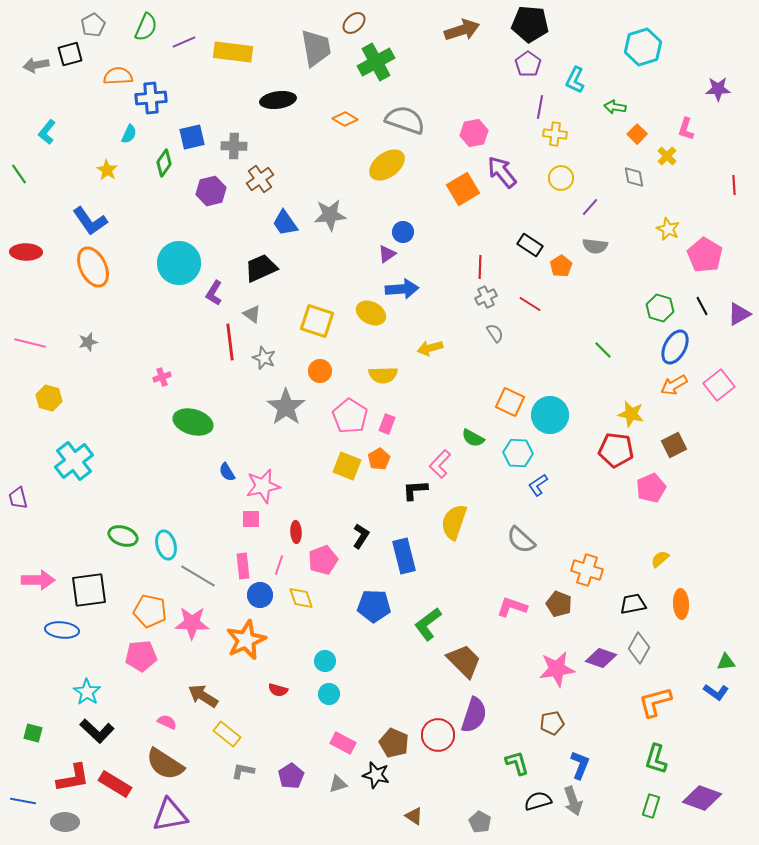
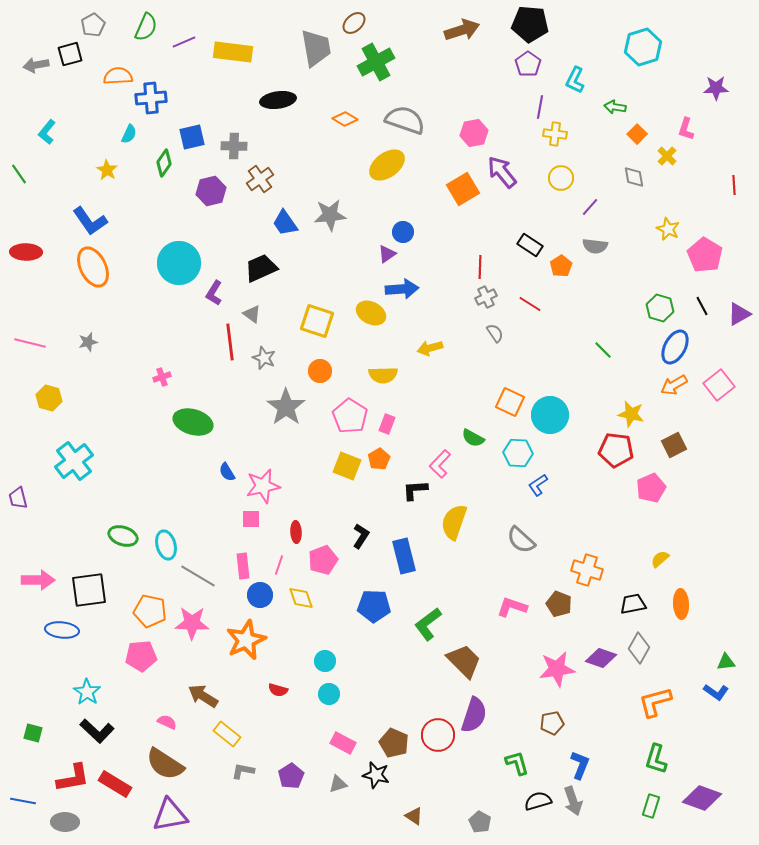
purple star at (718, 89): moved 2 px left, 1 px up
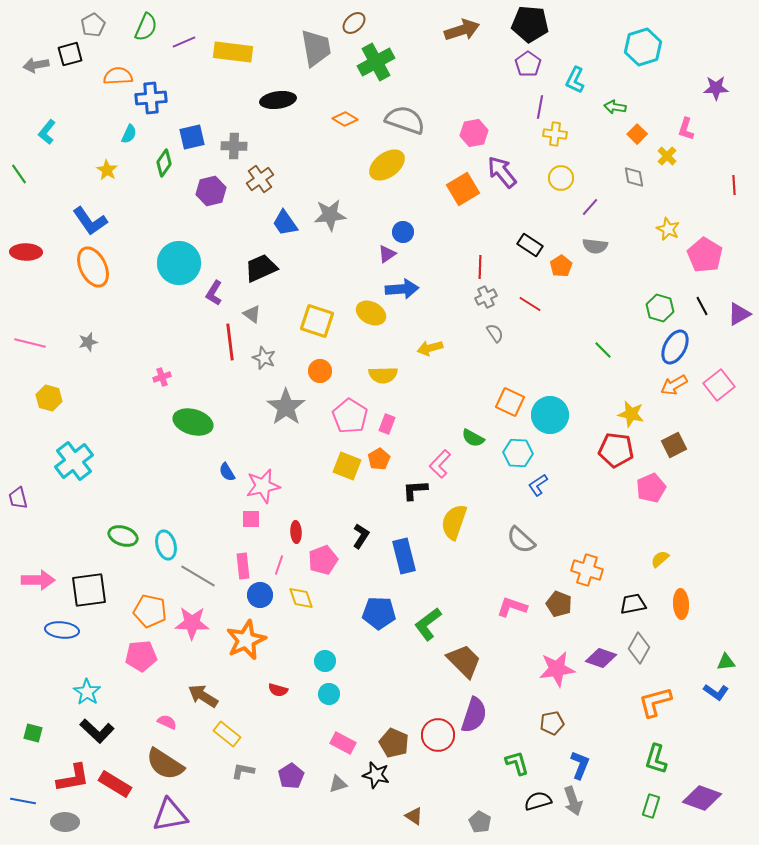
blue pentagon at (374, 606): moved 5 px right, 7 px down
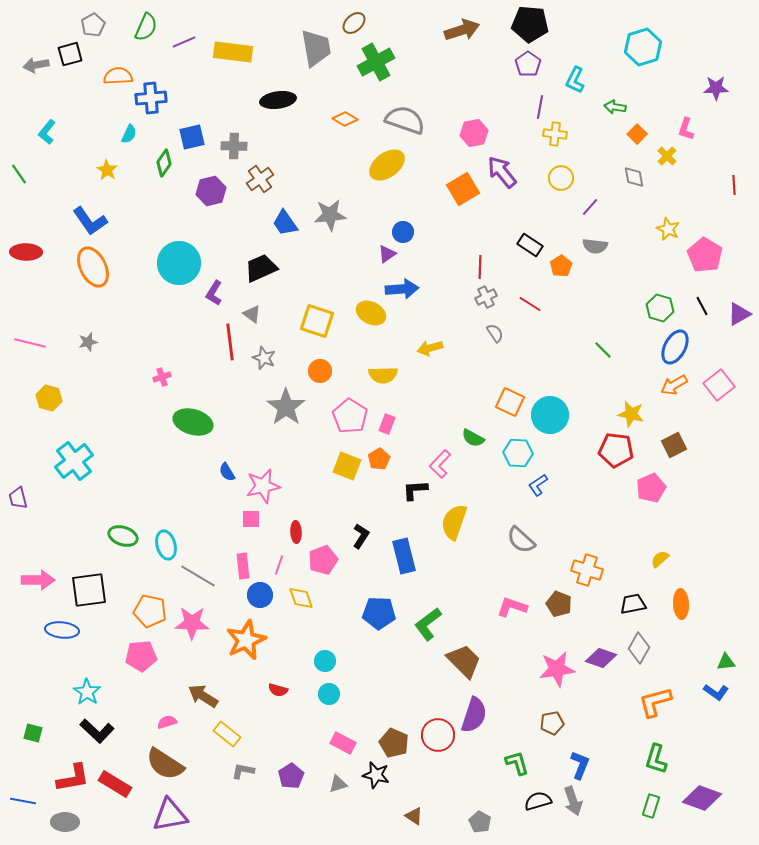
pink semicircle at (167, 722): rotated 42 degrees counterclockwise
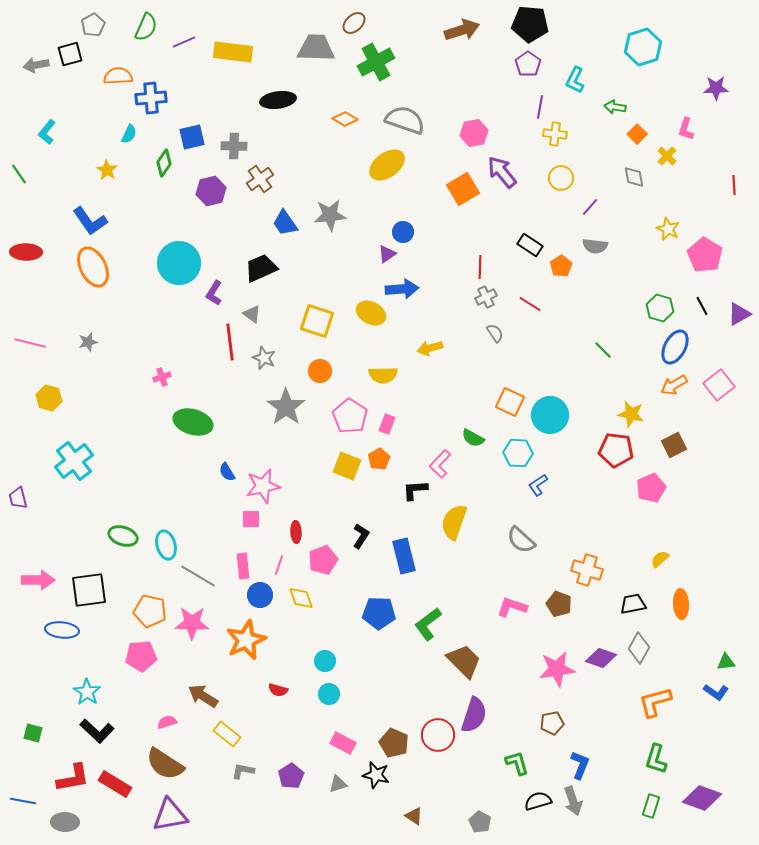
gray trapezoid at (316, 48): rotated 78 degrees counterclockwise
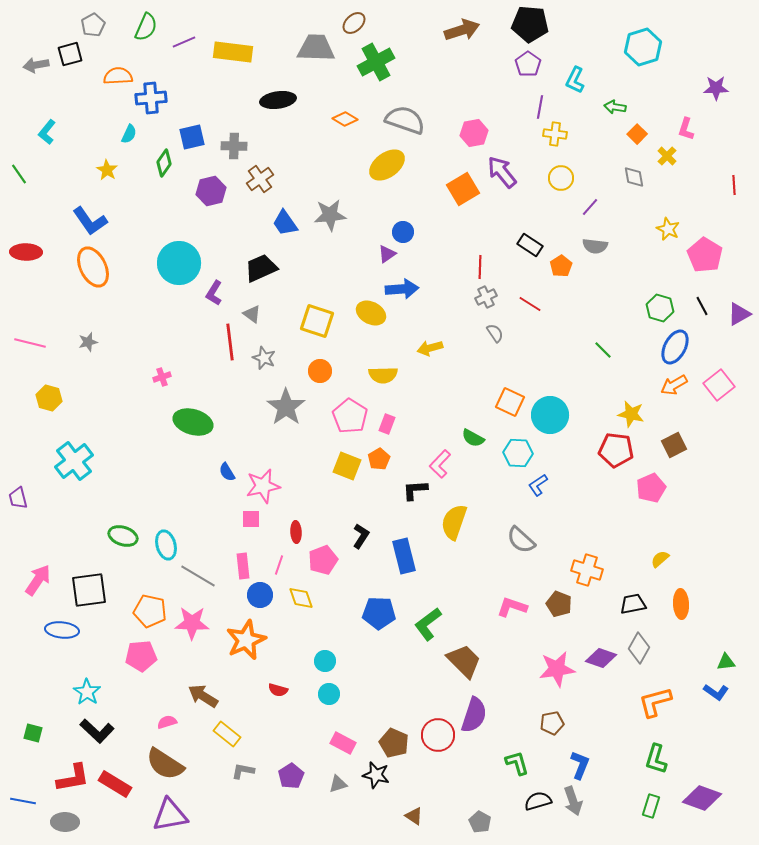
pink arrow at (38, 580): rotated 56 degrees counterclockwise
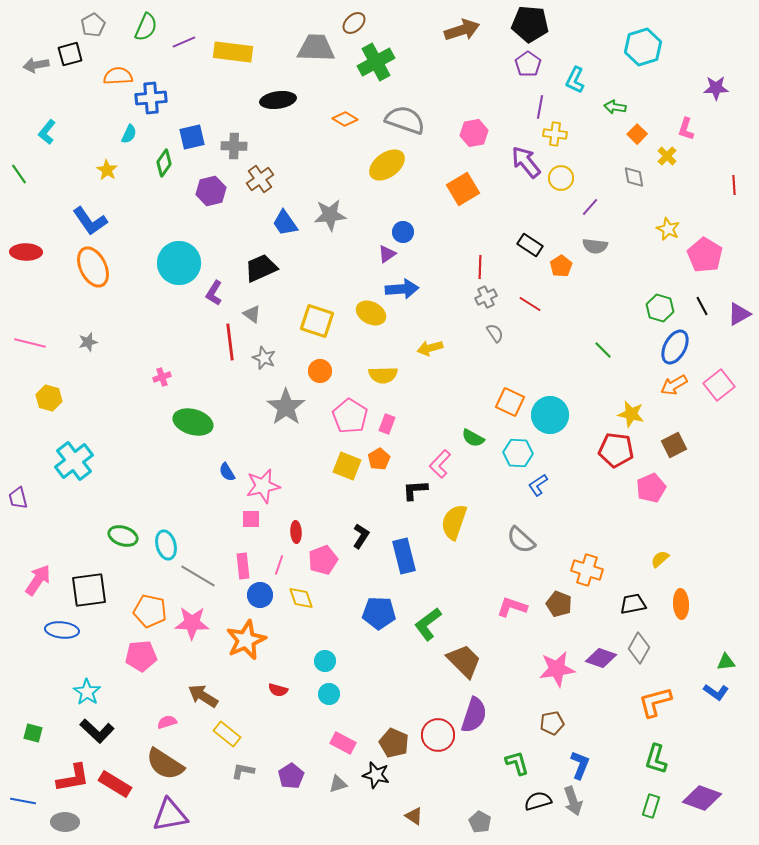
purple arrow at (502, 172): moved 24 px right, 10 px up
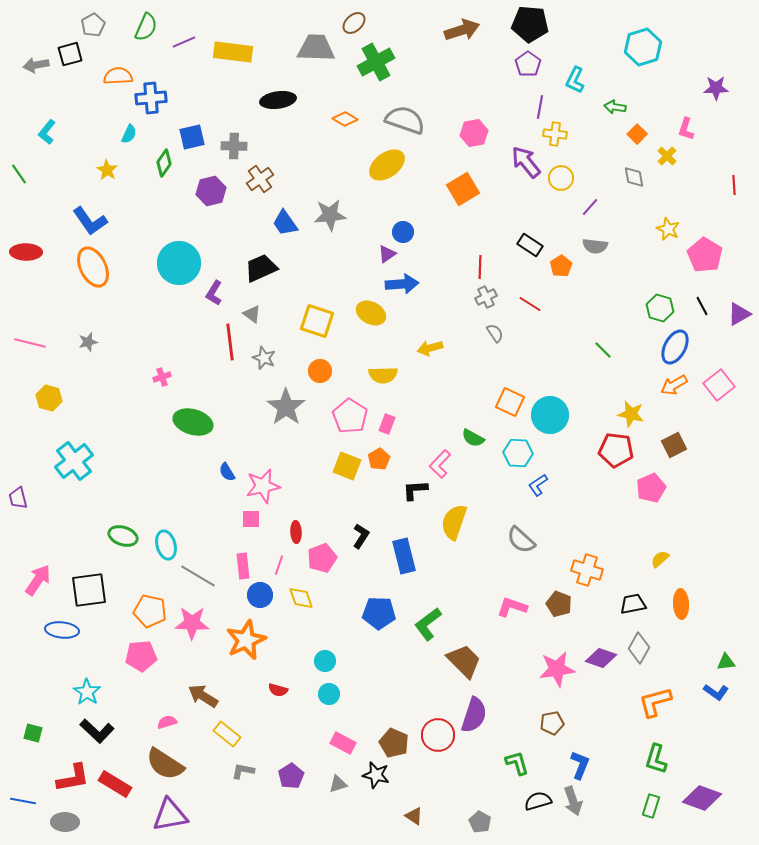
blue arrow at (402, 289): moved 5 px up
pink pentagon at (323, 560): moved 1 px left, 2 px up
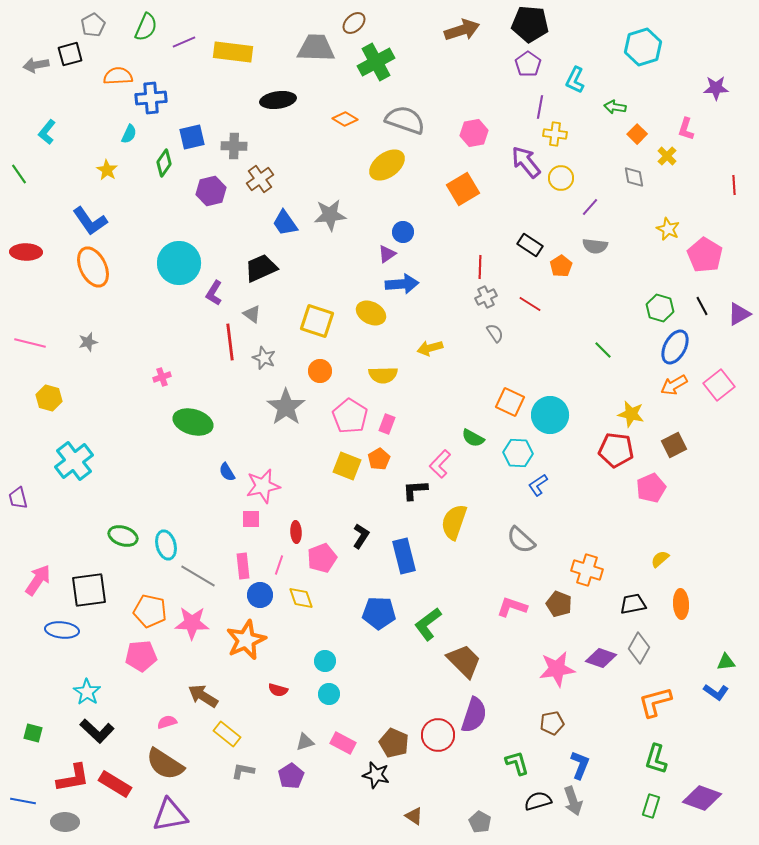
gray triangle at (338, 784): moved 33 px left, 42 px up
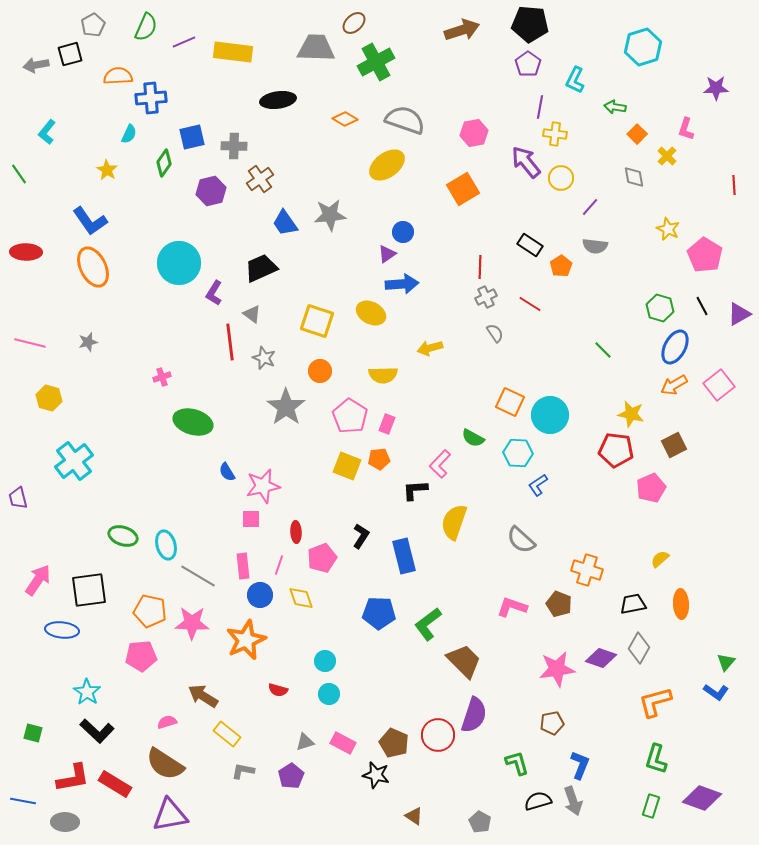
orange pentagon at (379, 459): rotated 25 degrees clockwise
green triangle at (726, 662): rotated 42 degrees counterclockwise
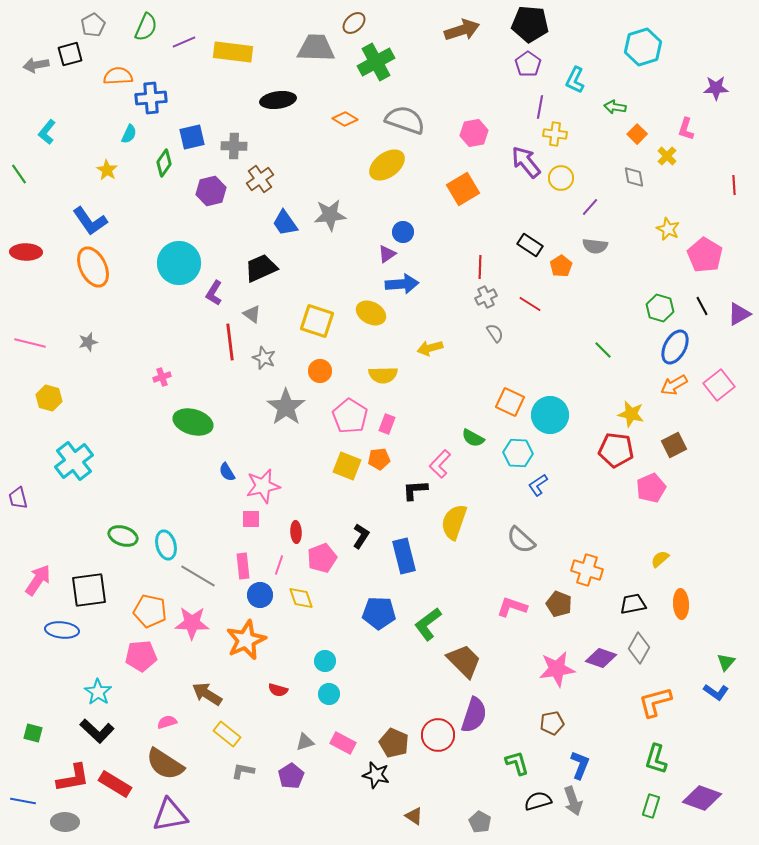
cyan star at (87, 692): moved 11 px right
brown arrow at (203, 696): moved 4 px right, 2 px up
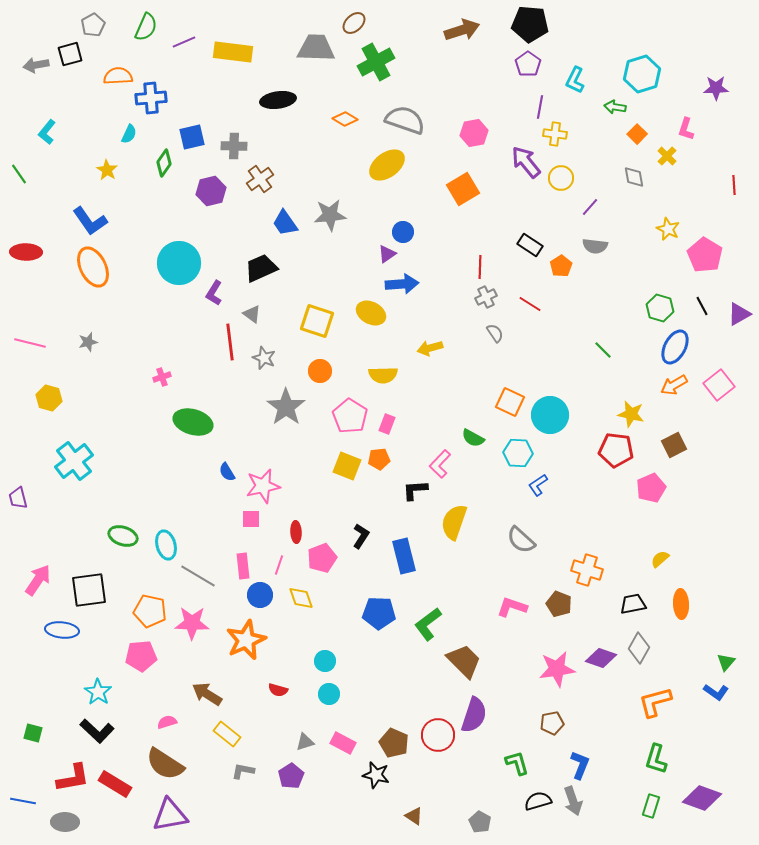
cyan hexagon at (643, 47): moved 1 px left, 27 px down
